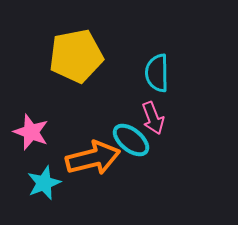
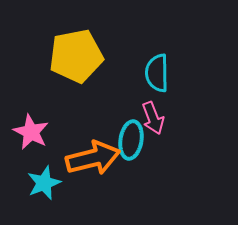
pink star: rotated 6 degrees clockwise
cyan ellipse: rotated 60 degrees clockwise
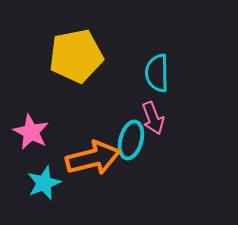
cyan ellipse: rotated 6 degrees clockwise
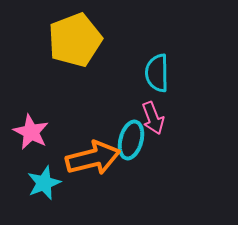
yellow pentagon: moved 1 px left, 16 px up; rotated 10 degrees counterclockwise
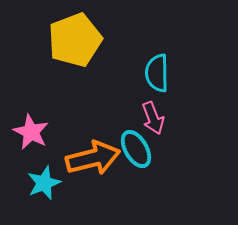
cyan ellipse: moved 5 px right, 9 px down; rotated 45 degrees counterclockwise
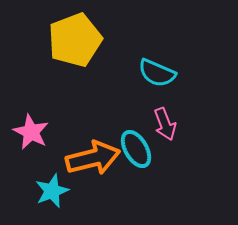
cyan semicircle: rotated 66 degrees counterclockwise
pink arrow: moved 12 px right, 6 px down
cyan star: moved 8 px right, 8 px down
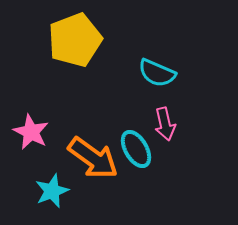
pink arrow: rotated 8 degrees clockwise
orange arrow: rotated 50 degrees clockwise
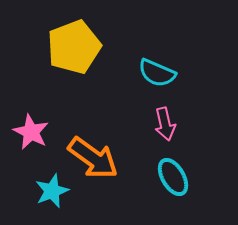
yellow pentagon: moved 1 px left, 7 px down
cyan ellipse: moved 37 px right, 28 px down
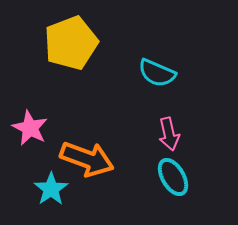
yellow pentagon: moved 3 px left, 4 px up
pink arrow: moved 4 px right, 10 px down
pink star: moved 1 px left, 4 px up
orange arrow: moved 6 px left, 1 px down; rotated 16 degrees counterclockwise
cyan star: moved 1 px left, 2 px up; rotated 12 degrees counterclockwise
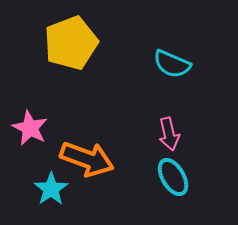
cyan semicircle: moved 15 px right, 9 px up
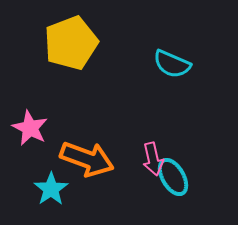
pink arrow: moved 16 px left, 25 px down
